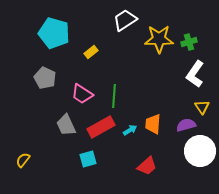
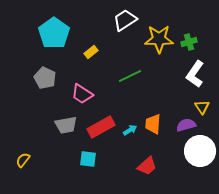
cyan pentagon: rotated 20 degrees clockwise
green line: moved 16 px right, 20 px up; rotated 60 degrees clockwise
gray trapezoid: rotated 75 degrees counterclockwise
cyan square: rotated 24 degrees clockwise
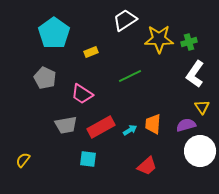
yellow rectangle: rotated 16 degrees clockwise
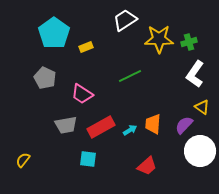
yellow rectangle: moved 5 px left, 5 px up
yellow triangle: rotated 21 degrees counterclockwise
purple semicircle: moved 2 px left; rotated 30 degrees counterclockwise
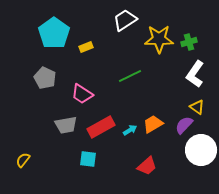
yellow triangle: moved 5 px left
orange trapezoid: rotated 55 degrees clockwise
white circle: moved 1 px right, 1 px up
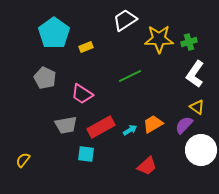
cyan square: moved 2 px left, 5 px up
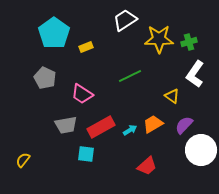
yellow triangle: moved 25 px left, 11 px up
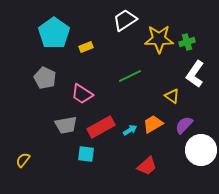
green cross: moved 2 px left
